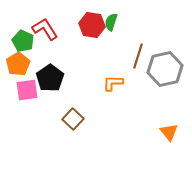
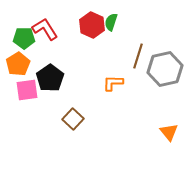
red hexagon: rotated 15 degrees clockwise
green pentagon: moved 1 px right, 3 px up; rotated 25 degrees counterclockwise
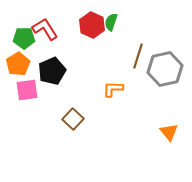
black pentagon: moved 2 px right, 7 px up; rotated 12 degrees clockwise
orange L-shape: moved 6 px down
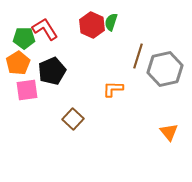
orange pentagon: moved 1 px up
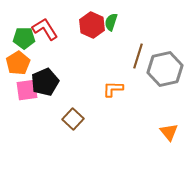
black pentagon: moved 7 px left, 11 px down
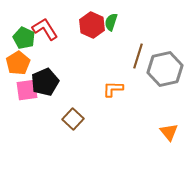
green pentagon: rotated 25 degrees clockwise
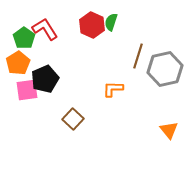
green pentagon: rotated 10 degrees clockwise
black pentagon: moved 3 px up
orange triangle: moved 2 px up
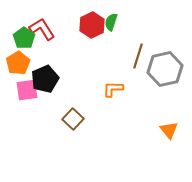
red hexagon: rotated 10 degrees clockwise
red L-shape: moved 3 px left
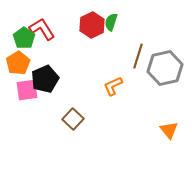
gray hexagon: moved 1 px up
orange L-shape: moved 3 px up; rotated 25 degrees counterclockwise
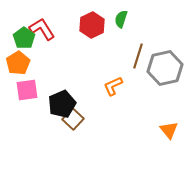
green semicircle: moved 10 px right, 3 px up
black pentagon: moved 17 px right, 25 px down
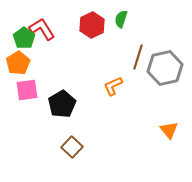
brown line: moved 1 px down
black pentagon: rotated 8 degrees counterclockwise
brown square: moved 1 px left, 28 px down
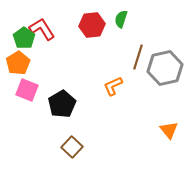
red hexagon: rotated 20 degrees clockwise
pink square: rotated 30 degrees clockwise
